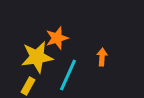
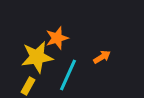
orange arrow: rotated 54 degrees clockwise
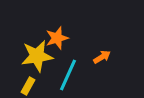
yellow star: moved 1 px up
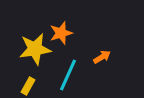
orange star: moved 4 px right, 5 px up
yellow star: moved 2 px left, 7 px up
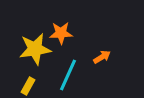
orange star: rotated 15 degrees clockwise
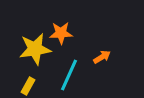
cyan line: moved 1 px right
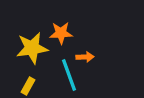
yellow star: moved 3 px left, 1 px up
orange arrow: moved 17 px left; rotated 30 degrees clockwise
cyan line: rotated 44 degrees counterclockwise
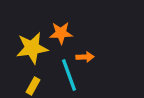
yellow rectangle: moved 5 px right
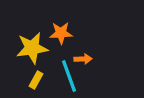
orange arrow: moved 2 px left, 2 px down
cyan line: moved 1 px down
yellow rectangle: moved 3 px right, 6 px up
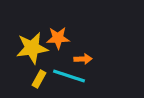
orange star: moved 3 px left, 5 px down
cyan line: rotated 52 degrees counterclockwise
yellow rectangle: moved 3 px right, 1 px up
